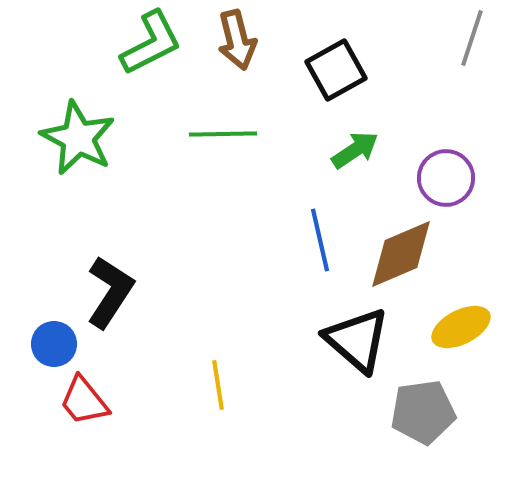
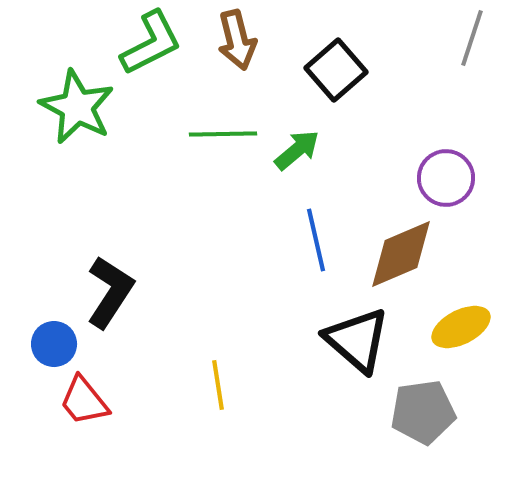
black square: rotated 12 degrees counterclockwise
green star: moved 1 px left, 31 px up
green arrow: moved 58 px left; rotated 6 degrees counterclockwise
blue line: moved 4 px left
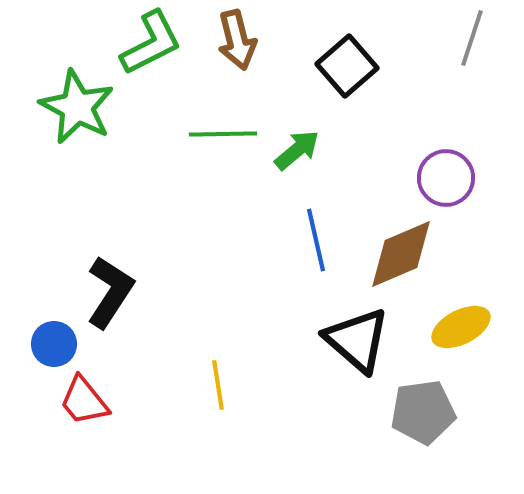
black square: moved 11 px right, 4 px up
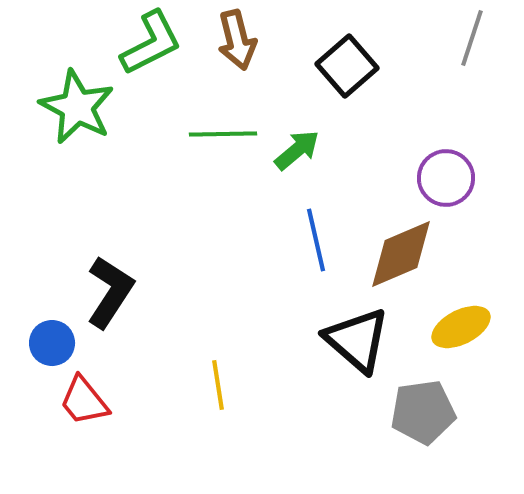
blue circle: moved 2 px left, 1 px up
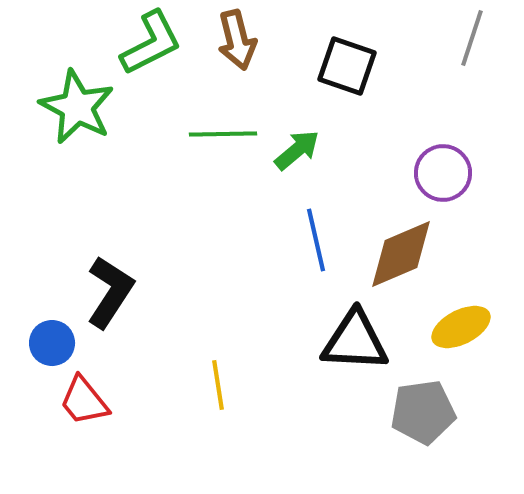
black square: rotated 30 degrees counterclockwise
purple circle: moved 3 px left, 5 px up
black triangle: moved 2 px left, 1 px down; rotated 38 degrees counterclockwise
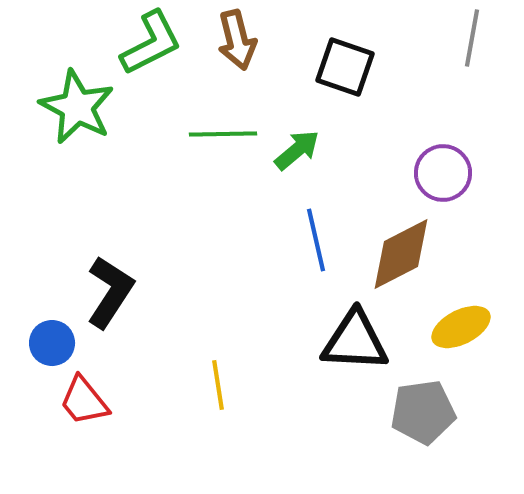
gray line: rotated 8 degrees counterclockwise
black square: moved 2 px left, 1 px down
brown diamond: rotated 4 degrees counterclockwise
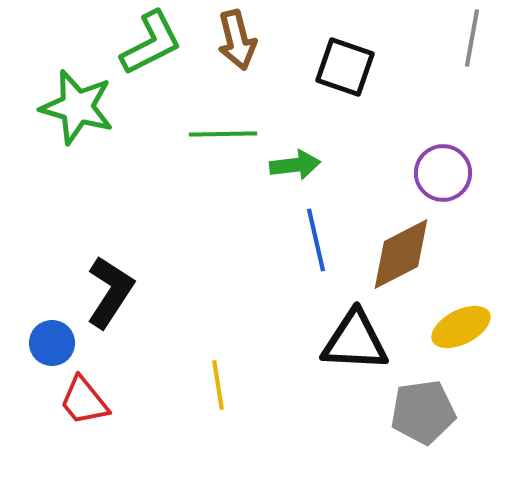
green star: rotated 12 degrees counterclockwise
green arrow: moved 2 px left, 15 px down; rotated 33 degrees clockwise
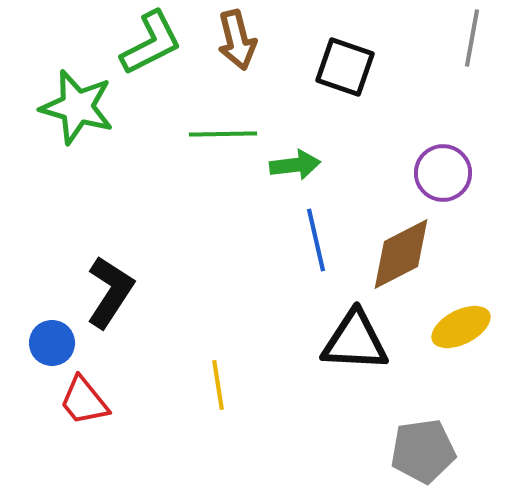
gray pentagon: moved 39 px down
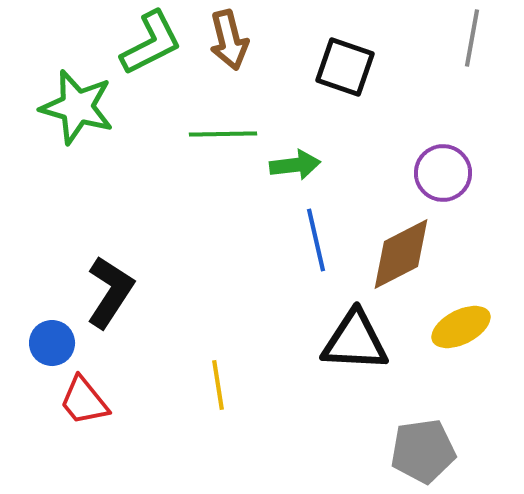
brown arrow: moved 8 px left
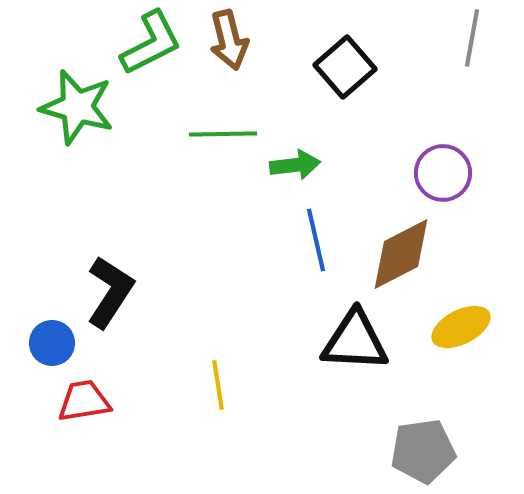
black square: rotated 30 degrees clockwise
red trapezoid: rotated 120 degrees clockwise
